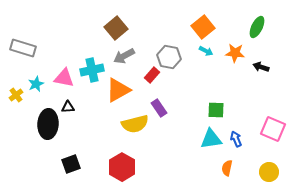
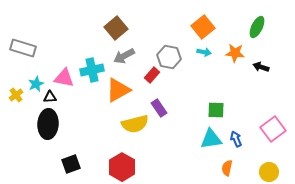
cyan arrow: moved 2 px left, 1 px down; rotated 16 degrees counterclockwise
black triangle: moved 18 px left, 10 px up
pink square: rotated 30 degrees clockwise
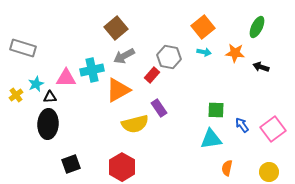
pink triangle: moved 2 px right; rotated 10 degrees counterclockwise
blue arrow: moved 6 px right, 14 px up; rotated 14 degrees counterclockwise
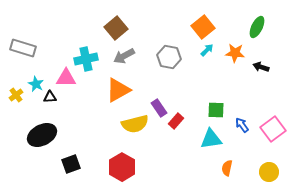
cyan arrow: moved 3 px right, 2 px up; rotated 56 degrees counterclockwise
cyan cross: moved 6 px left, 11 px up
red rectangle: moved 24 px right, 46 px down
cyan star: rotated 21 degrees counterclockwise
black ellipse: moved 6 px left, 11 px down; rotated 60 degrees clockwise
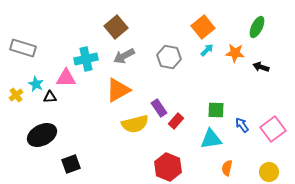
brown square: moved 1 px up
red hexagon: moved 46 px right; rotated 8 degrees counterclockwise
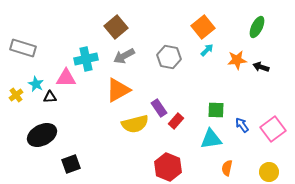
orange star: moved 2 px right, 7 px down; rotated 12 degrees counterclockwise
